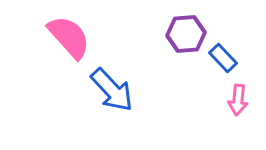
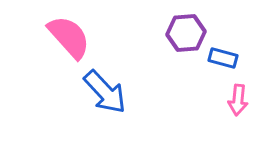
purple hexagon: moved 1 px up
blue rectangle: rotated 32 degrees counterclockwise
blue arrow: moved 7 px left, 2 px down
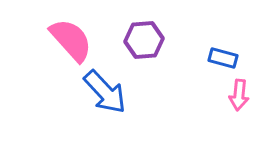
purple hexagon: moved 42 px left, 7 px down
pink semicircle: moved 2 px right, 3 px down
pink arrow: moved 1 px right, 5 px up
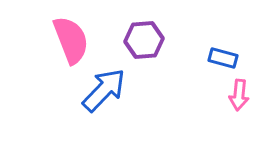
pink semicircle: rotated 21 degrees clockwise
blue arrow: moved 1 px left, 2 px up; rotated 93 degrees counterclockwise
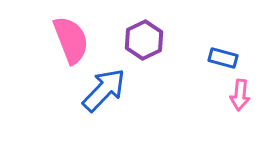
purple hexagon: rotated 21 degrees counterclockwise
pink arrow: moved 1 px right
